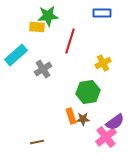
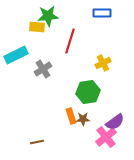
cyan rectangle: rotated 15 degrees clockwise
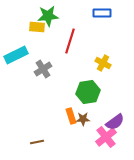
yellow cross: rotated 35 degrees counterclockwise
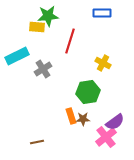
cyan rectangle: moved 1 px right, 1 px down
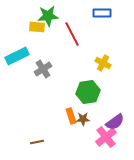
red line: moved 2 px right, 7 px up; rotated 45 degrees counterclockwise
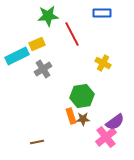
yellow rectangle: moved 17 px down; rotated 28 degrees counterclockwise
green hexagon: moved 6 px left, 4 px down
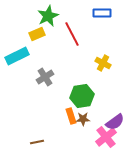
green star: rotated 20 degrees counterclockwise
yellow rectangle: moved 10 px up
gray cross: moved 2 px right, 8 px down
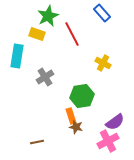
blue rectangle: rotated 48 degrees clockwise
yellow rectangle: rotated 42 degrees clockwise
cyan rectangle: rotated 55 degrees counterclockwise
brown star: moved 7 px left, 8 px down; rotated 16 degrees clockwise
pink cross: moved 2 px right, 4 px down; rotated 10 degrees clockwise
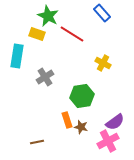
green star: rotated 20 degrees counterclockwise
red line: rotated 30 degrees counterclockwise
orange rectangle: moved 4 px left, 4 px down
brown star: moved 5 px right
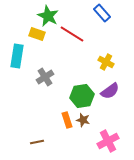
yellow cross: moved 3 px right, 1 px up
purple semicircle: moved 5 px left, 31 px up
brown star: moved 2 px right, 7 px up
